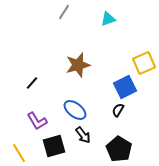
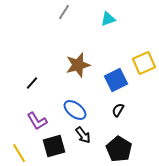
blue square: moved 9 px left, 7 px up
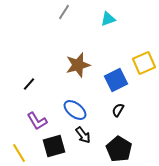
black line: moved 3 px left, 1 px down
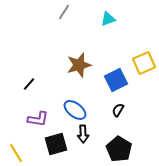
brown star: moved 1 px right
purple L-shape: moved 1 px right, 2 px up; rotated 50 degrees counterclockwise
black arrow: moved 1 px up; rotated 36 degrees clockwise
black square: moved 2 px right, 2 px up
yellow line: moved 3 px left
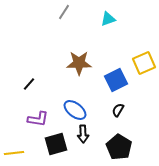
brown star: moved 2 px up; rotated 15 degrees clockwise
black pentagon: moved 2 px up
yellow line: moved 2 px left; rotated 66 degrees counterclockwise
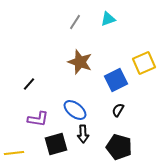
gray line: moved 11 px right, 10 px down
brown star: moved 1 px right, 1 px up; rotated 20 degrees clockwise
black pentagon: rotated 15 degrees counterclockwise
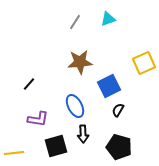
brown star: rotated 25 degrees counterclockwise
blue square: moved 7 px left, 6 px down
blue ellipse: moved 4 px up; rotated 25 degrees clockwise
black square: moved 2 px down
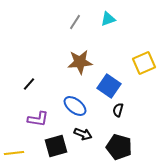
blue square: rotated 30 degrees counterclockwise
blue ellipse: rotated 25 degrees counterclockwise
black semicircle: rotated 16 degrees counterclockwise
black arrow: rotated 66 degrees counterclockwise
